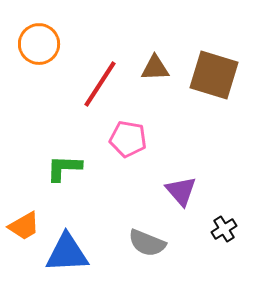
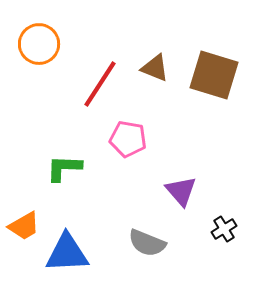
brown triangle: rotated 24 degrees clockwise
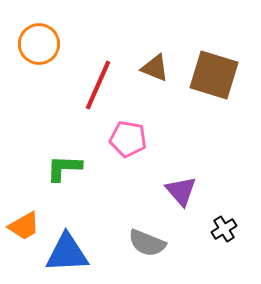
red line: moved 2 px left, 1 px down; rotated 9 degrees counterclockwise
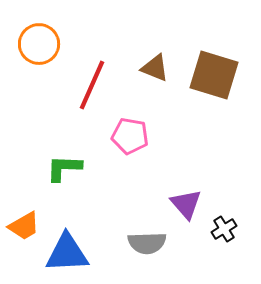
red line: moved 6 px left
pink pentagon: moved 2 px right, 3 px up
purple triangle: moved 5 px right, 13 px down
gray semicircle: rotated 24 degrees counterclockwise
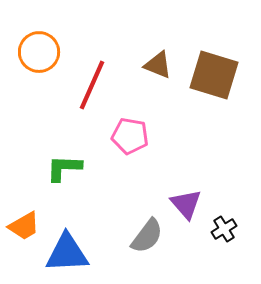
orange circle: moved 8 px down
brown triangle: moved 3 px right, 3 px up
gray semicircle: moved 7 px up; rotated 51 degrees counterclockwise
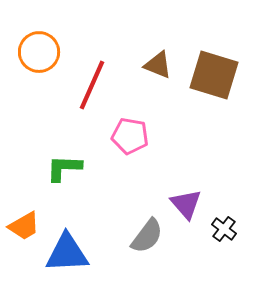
black cross: rotated 20 degrees counterclockwise
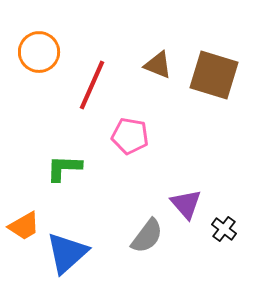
blue triangle: rotated 39 degrees counterclockwise
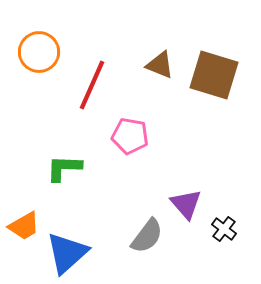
brown triangle: moved 2 px right
